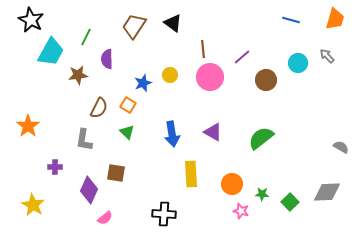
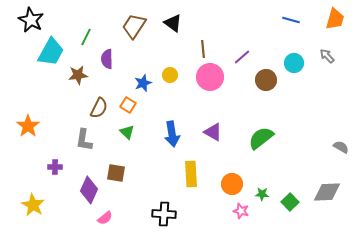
cyan circle: moved 4 px left
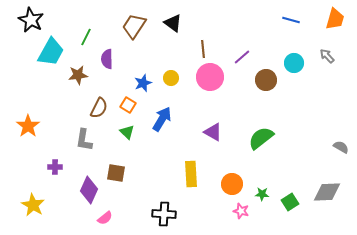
yellow circle: moved 1 px right, 3 px down
blue arrow: moved 10 px left, 15 px up; rotated 140 degrees counterclockwise
green square: rotated 12 degrees clockwise
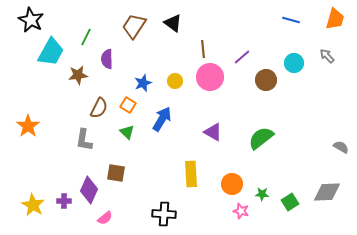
yellow circle: moved 4 px right, 3 px down
purple cross: moved 9 px right, 34 px down
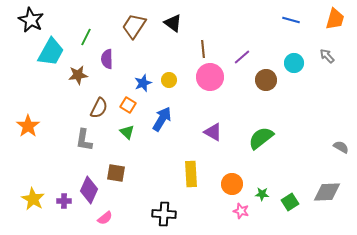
yellow circle: moved 6 px left, 1 px up
yellow star: moved 6 px up
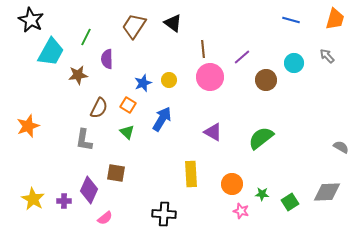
orange star: rotated 15 degrees clockwise
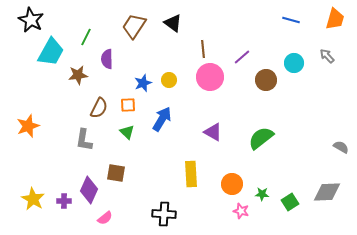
orange square: rotated 35 degrees counterclockwise
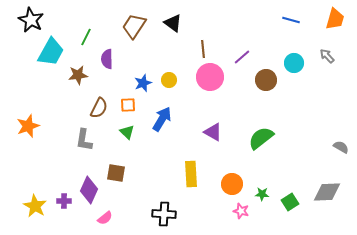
yellow star: moved 2 px right, 7 px down
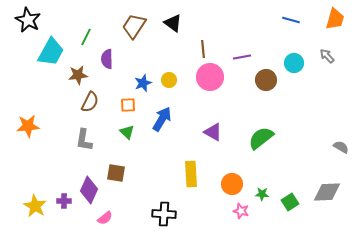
black star: moved 3 px left
purple line: rotated 30 degrees clockwise
brown semicircle: moved 9 px left, 6 px up
orange star: rotated 15 degrees clockwise
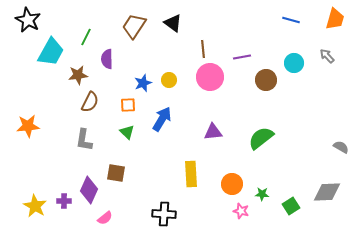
purple triangle: rotated 36 degrees counterclockwise
green square: moved 1 px right, 4 px down
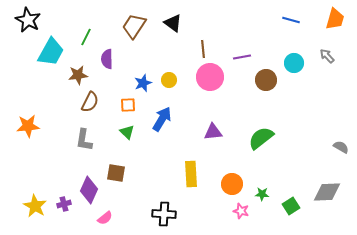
purple cross: moved 3 px down; rotated 16 degrees counterclockwise
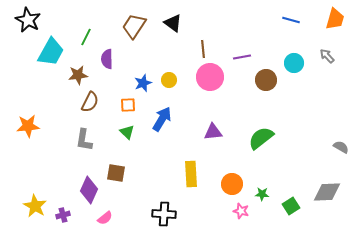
purple cross: moved 1 px left, 11 px down
